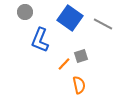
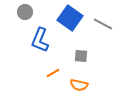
gray square: rotated 24 degrees clockwise
orange line: moved 11 px left, 9 px down; rotated 16 degrees clockwise
orange semicircle: rotated 114 degrees clockwise
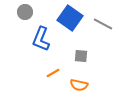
blue L-shape: moved 1 px right, 1 px up
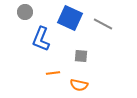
blue square: rotated 10 degrees counterclockwise
orange line: rotated 24 degrees clockwise
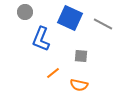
orange line: rotated 32 degrees counterclockwise
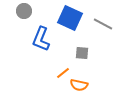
gray circle: moved 1 px left, 1 px up
gray square: moved 1 px right, 3 px up
orange line: moved 10 px right
